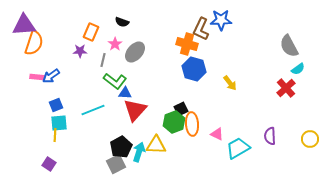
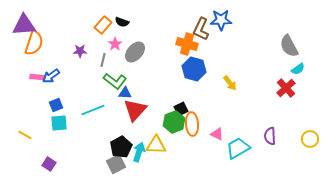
orange rectangle: moved 12 px right, 7 px up; rotated 18 degrees clockwise
yellow line: moved 30 px left; rotated 64 degrees counterclockwise
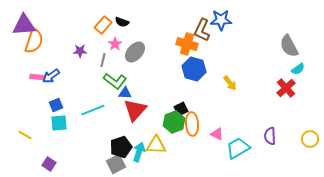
brown L-shape: moved 1 px right, 1 px down
orange semicircle: moved 2 px up
black pentagon: rotated 10 degrees clockwise
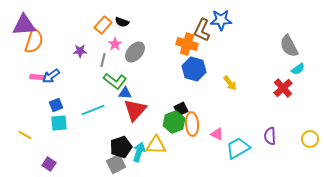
red cross: moved 3 px left
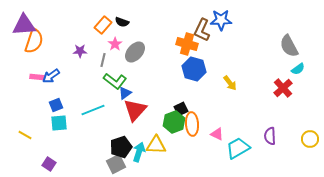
blue triangle: rotated 40 degrees counterclockwise
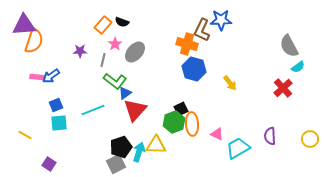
cyan semicircle: moved 2 px up
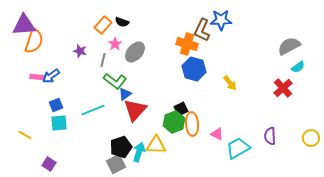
gray semicircle: rotated 90 degrees clockwise
purple star: rotated 16 degrees clockwise
blue triangle: moved 1 px down
yellow circle: moved 1 px right, 1 px up
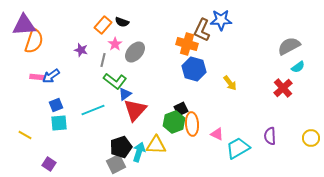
purple star: moved 1 px right, 1 px up
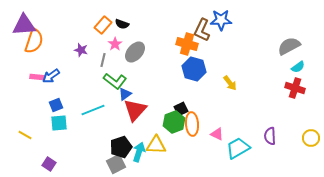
black semicircle: moved 2 px down
red cross: moved 12 px right; rotated 30 degrees counterclockwise
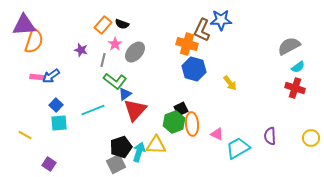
blue square: rotated 24 degrees counterclockwise
